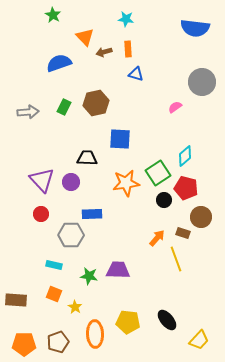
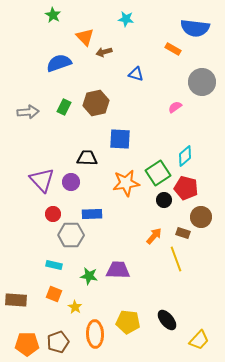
orange rectangle at (128, 49): moved 45 px right; rotated 56 degrees counterclockwise
red circle at (41, 214): moved 12 px right
orange arrow at (157, 238): moved 3 px left, 2 px up
orange pentagon at (24, 344): moved 3 px right
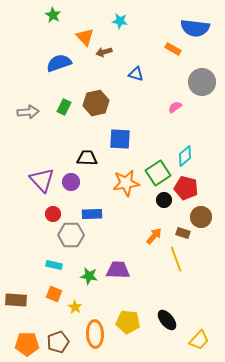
cyan star at (126, 19): moved 6 px left, 2 px down
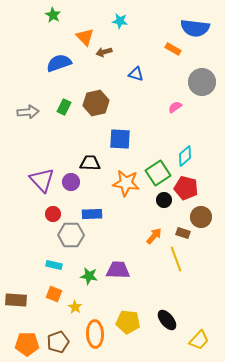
black trapezoid at (87, 158): moved 3 px right, 5 px down
orange star at (126, 183): rotated 16 degrees clockwise
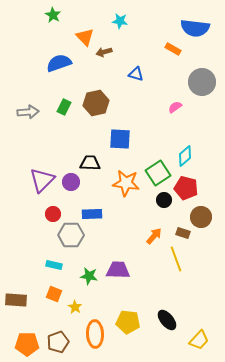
purple triangle at (42, 180): rotated 28 degrees clockwise
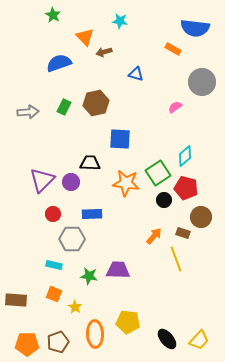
gray hexagon at (71, 235): moved 1 px right, 4 px down
black ellipse at (167, 320): moved 19 px down
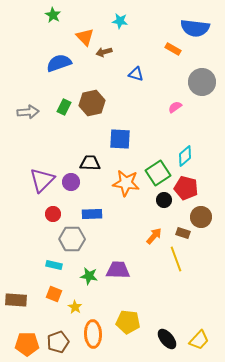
brown hexagon at (96, 103): moved 4 px left
orange ellipse at (95, 334): moved 2 px left
